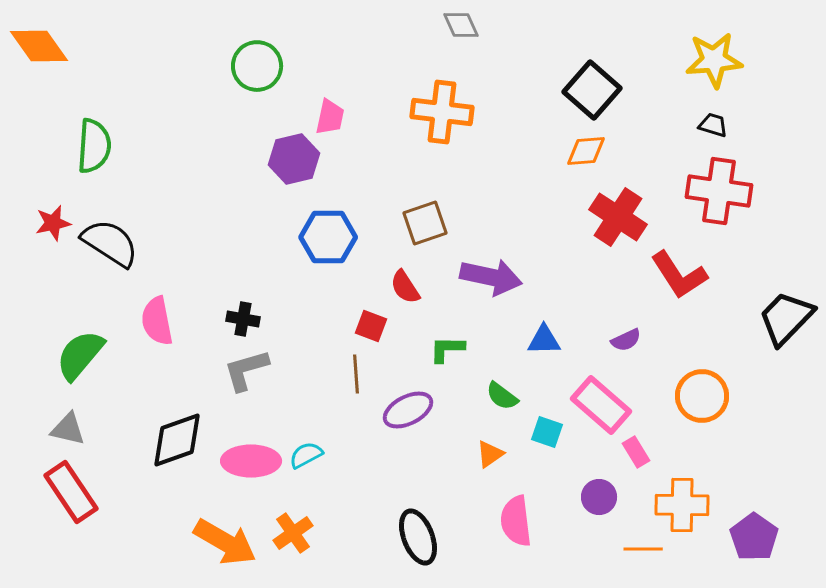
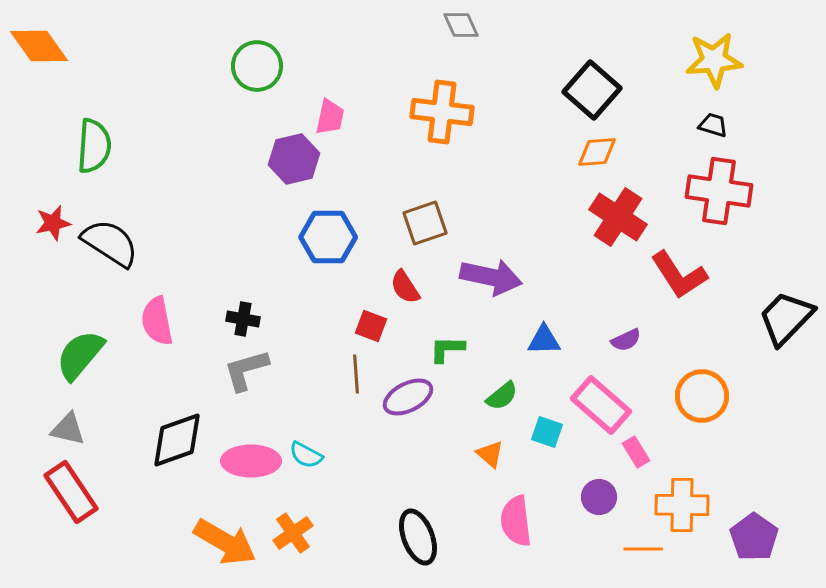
orange diamond at (586, 151): moved 11 px right, 1 px down
green semicircle at (502, 396): rotated 76 degrees counterclockwise
purple ellipse at (408, 410): moved 13 px up
orange triangle at (490, 454): rotated 44 degrees counterclockwise
cyan semicircle at (306, 455): rotated 124 degrees counterclockwise
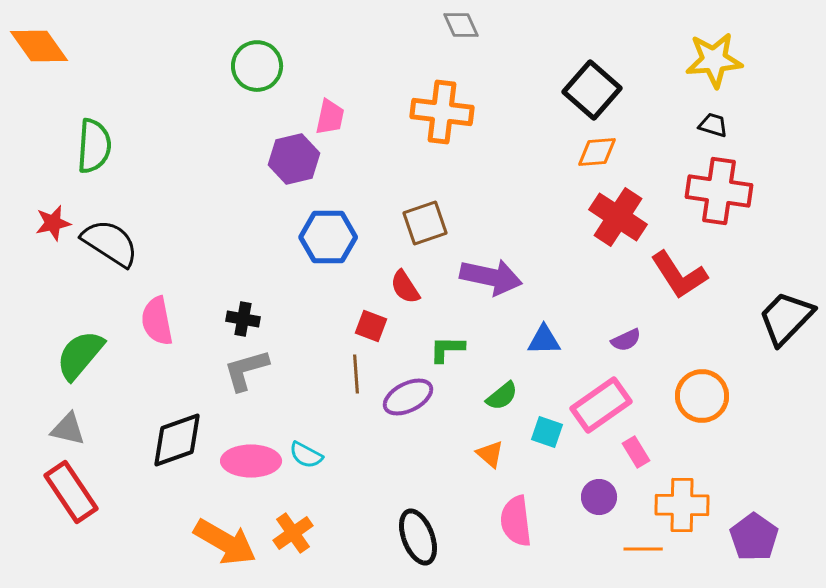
pink rectangle at (601, 405): rotated 76 degrees counterclockwise
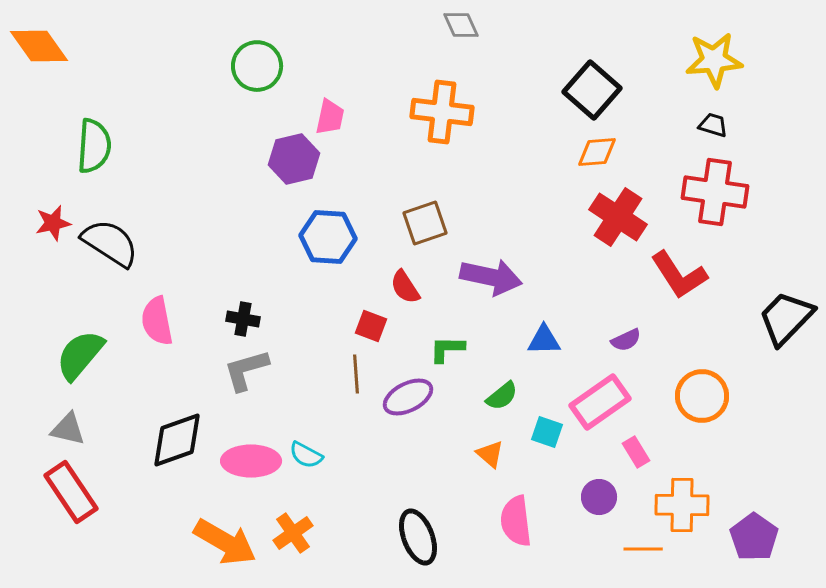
red cross at (719, 191): moved 4 px left, 1 px down
blue hexagon at (328, 237): rotated 4 degrees clockwise
pink rectangle at (601, 405): moved 1 px left, 3 px up
